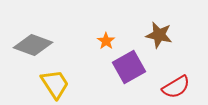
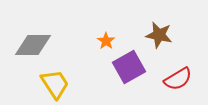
gray diamond: rotated 21 degrees counterclockwise
red semicircle: moved 2 px right, 8 px up
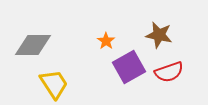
red semicircle: moved 9 px left, 7 px up; rotated 12 degrees clockwise
yellow trapezoid: moved 1 px left
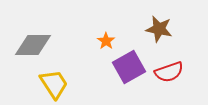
brown star: moved 6 px up
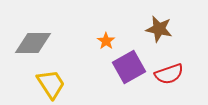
gray diamond: moved 2 px up
red semicircle: moved 2 px down
yellow trapezoid: moved 3 px left
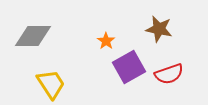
gray diamond: moved 7 px up
